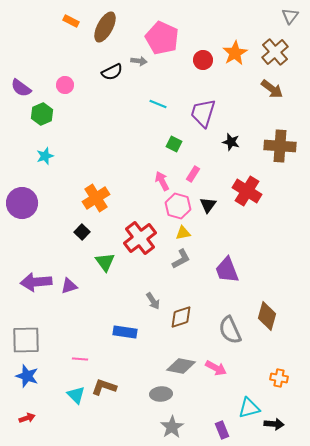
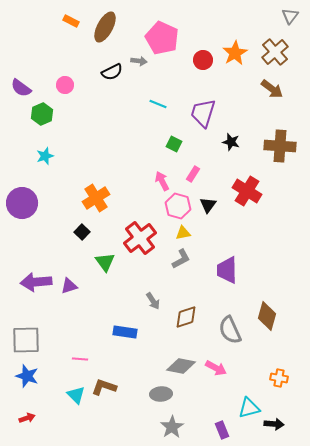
purple trapezoid at (227, 270): rotated 20 degrees clockwise
brown diamond at (181, 317): moved 5 px right
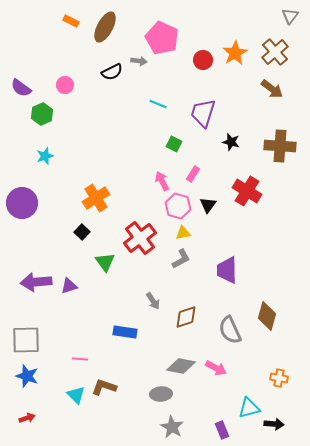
gray star at (172, 427): rotated 10 degrees counterclockwise
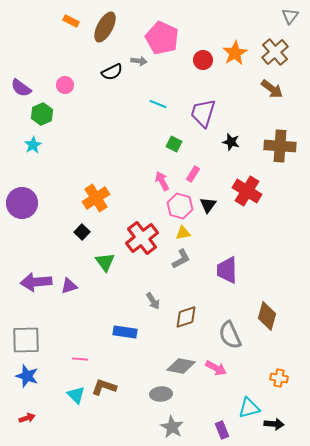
cyan star at (45, 156): moved 12 px left, 11 px up; rotated 12 degrees counterclockwise
pink hexagon at (178, 206): moved 2 px right
red cross at (140, 238): moved 2 px right
gray semicircle at (230, 330): moved 5 px down
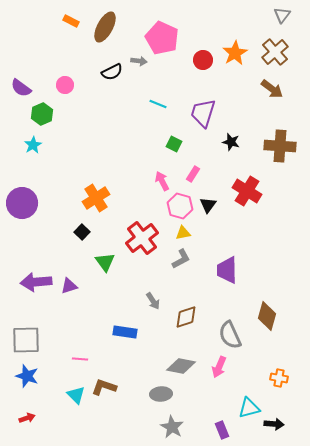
gray triangle at (290, 16): moved 8 px left, 1 px up
pink arrow at (216, 368): moved 3 px right, 1 px up; rotated 85 degrees clockwise
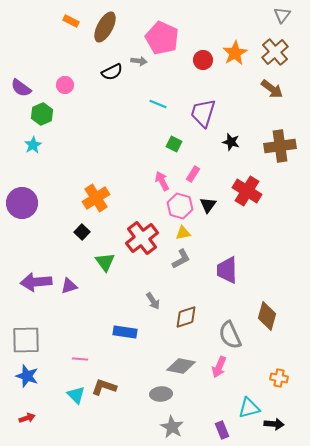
brown cross at (280, 146): rotated 12 degrees counterclockwise
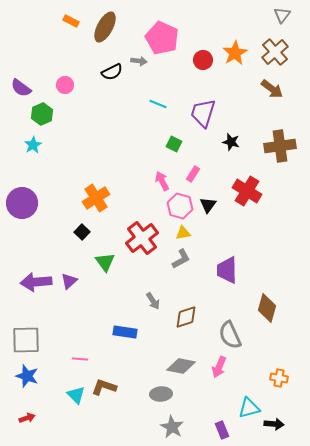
purple triangle at (69, 286): moved 5 px up; rotated 24 degrees counterclockwise
brown diamond at (267, 316): moved 8 px up
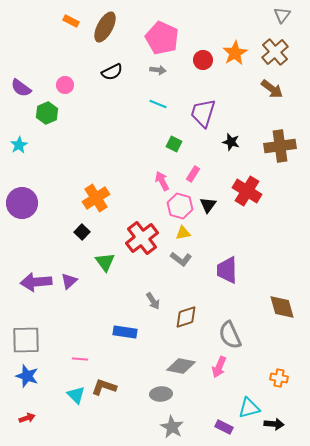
gray arrow at (139, 61): moved 19 px right, 9 px down
green hexagon at (42, 114): moved 5 px right, 1 px up
cyan star at (33, 145): moved 14 px left
gray L-shape at (181, 259): rotated 65 degrees clockwise
brown diamond at (267, 308): moved 15 px right, 1 px up; rotated 32 degrees counterclockwise
purple rectangle at (222, 430): moved 2 px right, 3 px up; rotated 42 degrees counterclockwise
